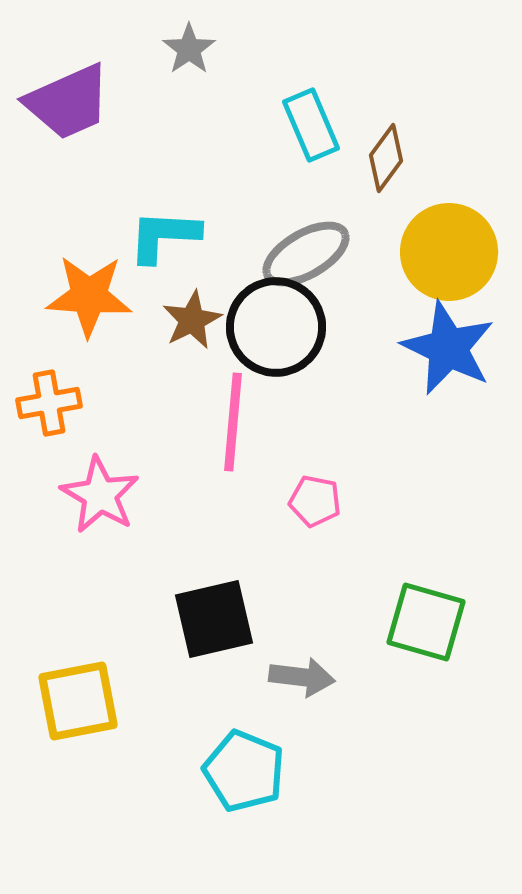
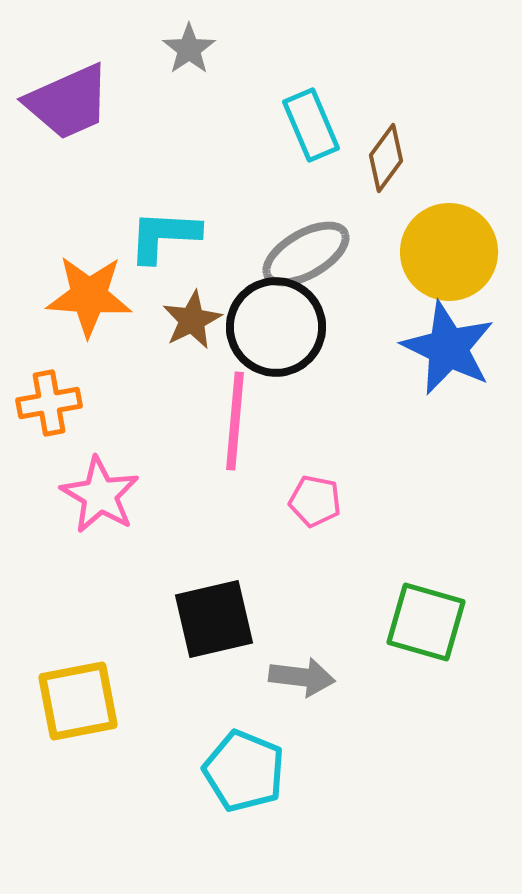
pink line: moved 2 px right, 1 px up
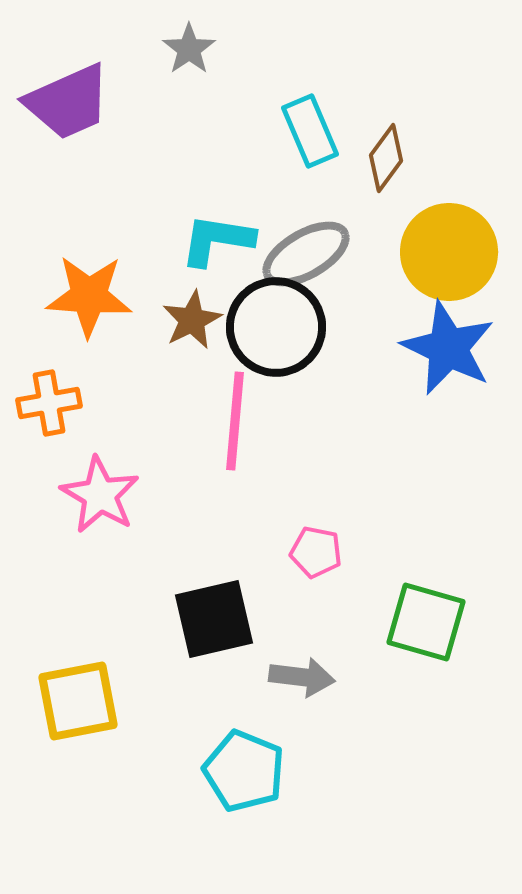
cyan rectangle: moved 1 px left, 6 px down
cyan L-shape: moved 53 px right, 4 px down; rotated 6 degrees clockwise
pink pentagon: moved 1 px right, 51 px down
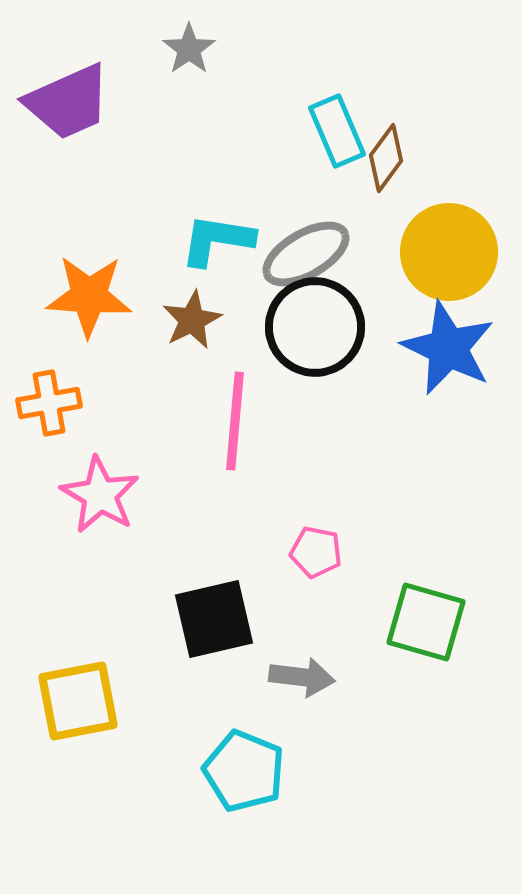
cyan rectangle: moved 27 px right
black circle: moved 39 px right
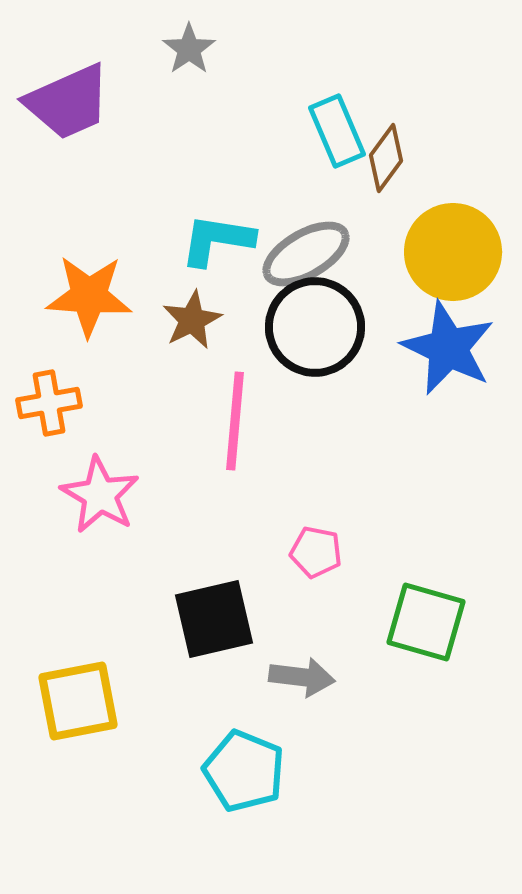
yellow circle: moved 4 px right
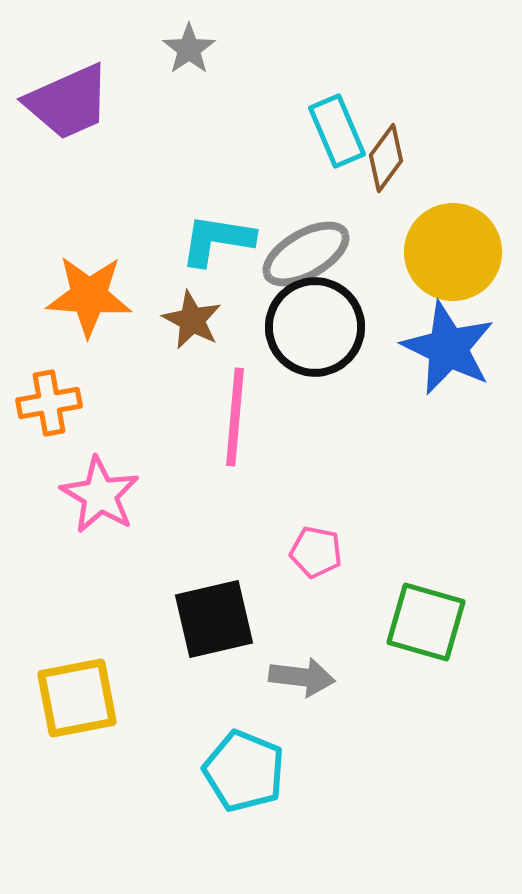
brown star: rotated 18 degrees counterclockwise
pink line: moved 4 px up
yellow square: moved 1 px left, 3 px up
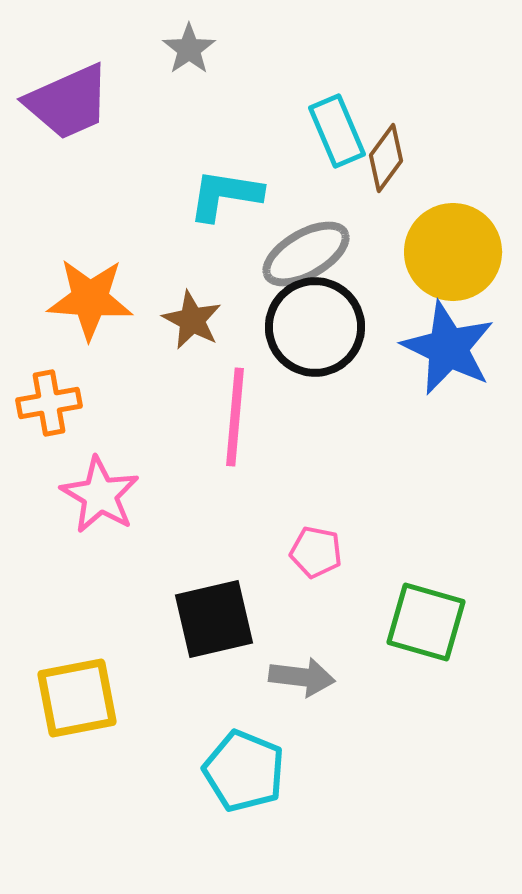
cyan L-shape: moved 8 px right, 45 px up
orange star: moved 1 px right, 3 px down
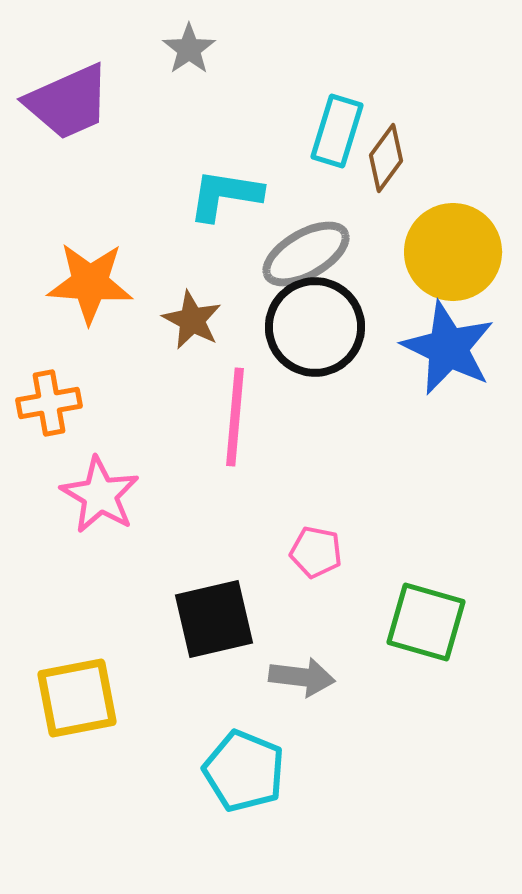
cyan rectangle: rotated 40 degrees clockwise
orange star: moved 16 px up
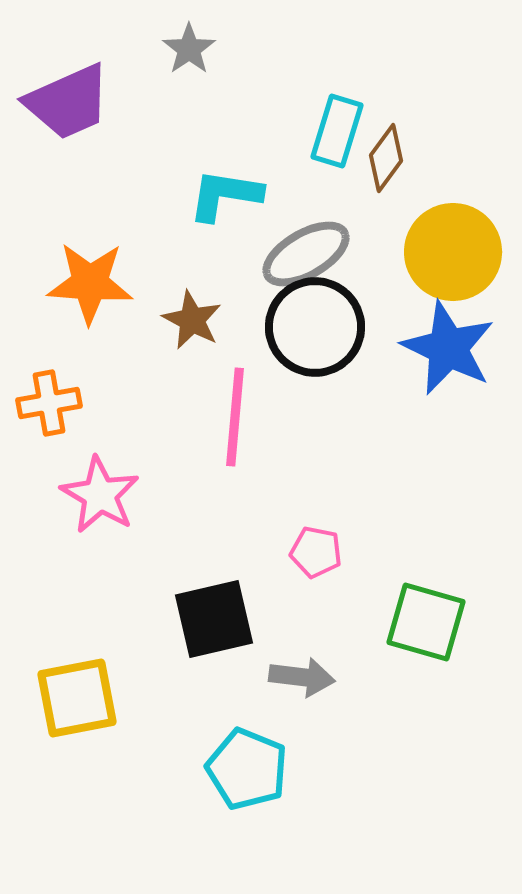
cyan pentagon: moved 3 px right, 2 px up
